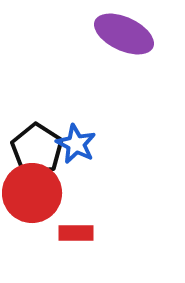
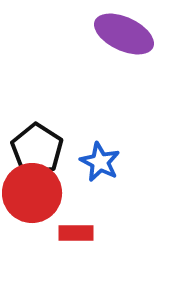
blue star: moved 24 px right, 18 px down
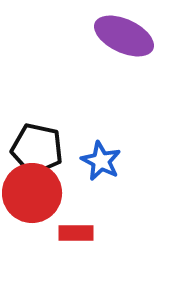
purple ellipse: moved 2 px down
black pentagon: rotated 21 degrees counterclockwise
blue star: moved 1 px right, 1 px up
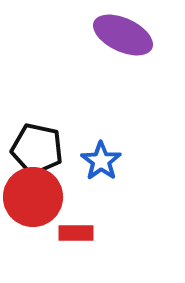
purple ellipse: moved 1 px left, 1 px up
blue star: rotated 9 degrees clockwise
red circle: moved 1 px right, 4 px down
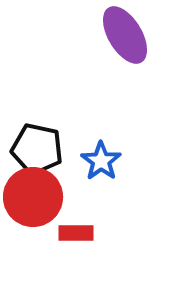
purple ellipse: moved 2 px right; rotated 34 degrees clockwise
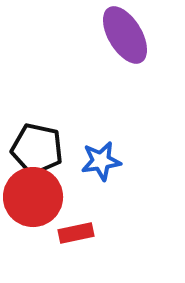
blue star: rotated 27 degrees clockwise
red rectangle: rotated 12 degrees counterclockwise
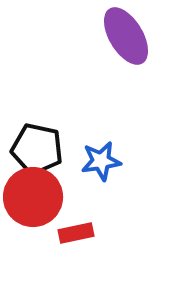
purple ellipse: moved 1 px right, 1 px down
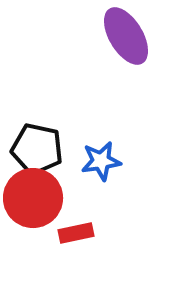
red circle: moved 1 px down
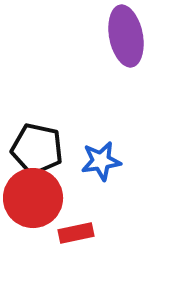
purple ellipse: rotated 20 degrees clockwise
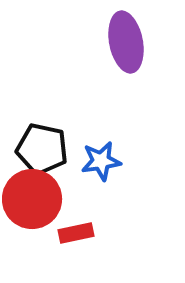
purple ellipse: moved 6 px down
black pentagon: moved 5 px right
red circle: moved 1 px left, 1 px down
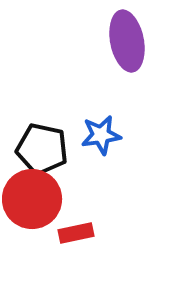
purple ellipse: moved 1 px right, 1 px up
blue star: moved 26 px up
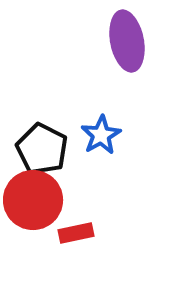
blue star: rotated 21 degrees counterclockwise
black pentagon: rotated 15 degrees clockwise
red circle: moved 1 px right, 1 px down
